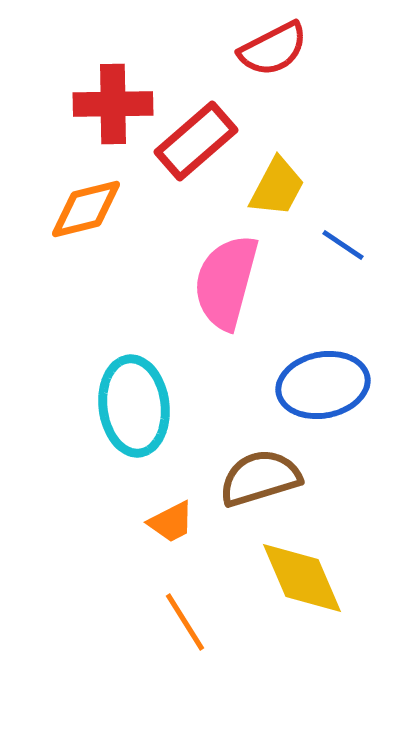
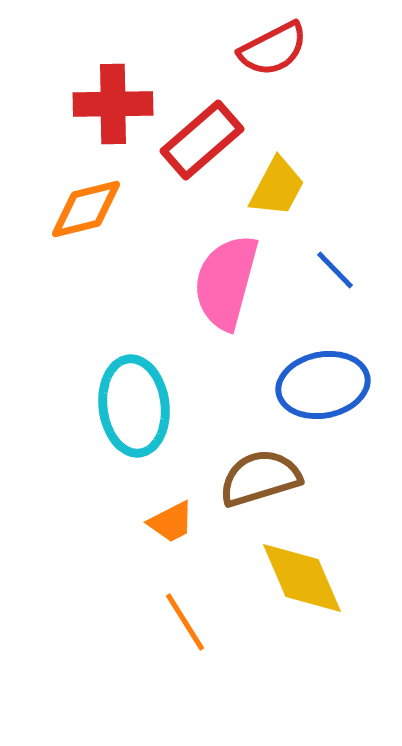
red rectangle: moved 6 px right, 1 px up
blue line: moved 8 px left, 25 px down; rotated 12 degrees clockwise
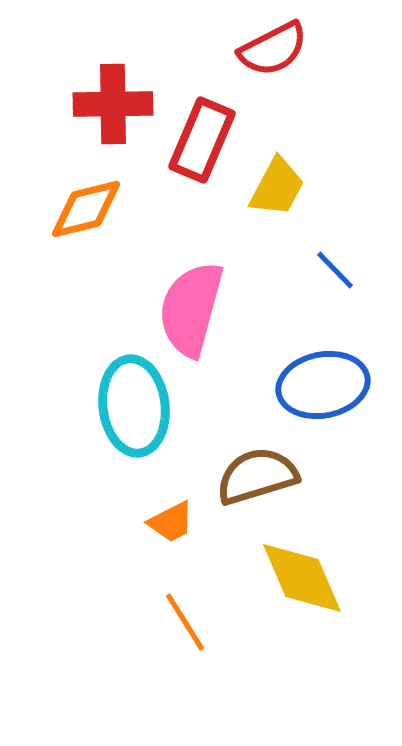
red rectangle: rotated 26 degrees counterclockwise
pink semicircle: moved 35 px left, 27 px down
brown semicircle: moved 3 px left, 2 px up
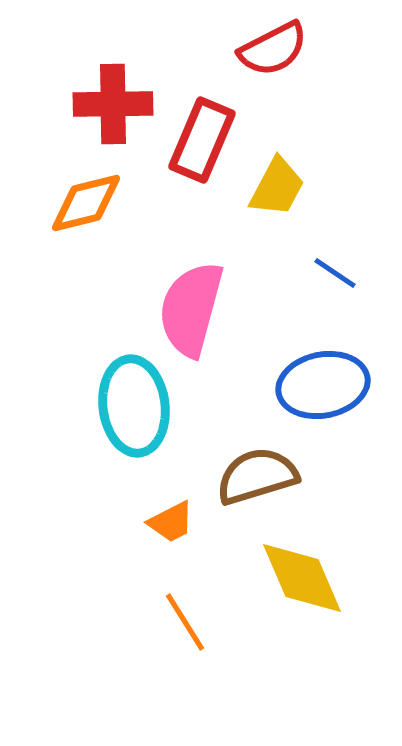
orange diamond: moved 6 px up
blue line: moved 3 px down; rotated 12 degrees counterclockwise
